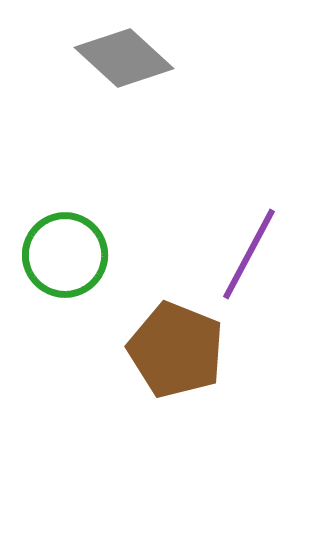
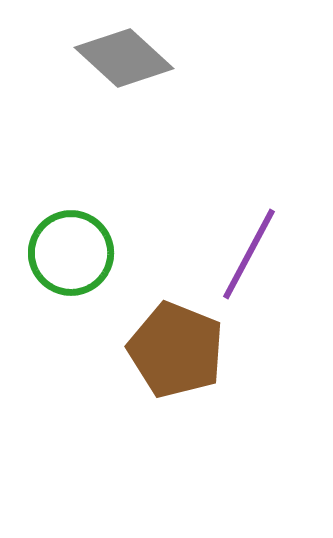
green circle: moved 6 px right, 2 px up
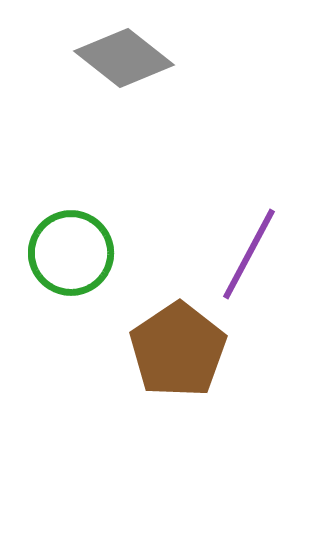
gray diamond: rotated 4 degrees counterclockwise
brown pentagon: moved 2 px right; rotated 16 degrees clockwise
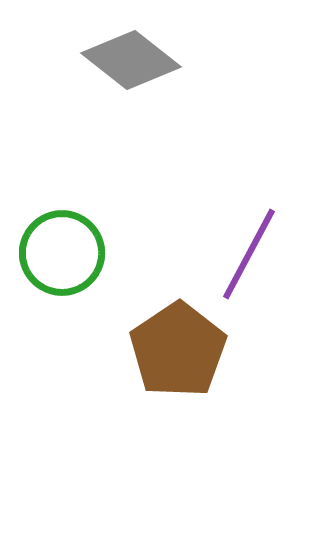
gray diamond: moved 7 px right, 2 px down
green circle: moved 9 px left
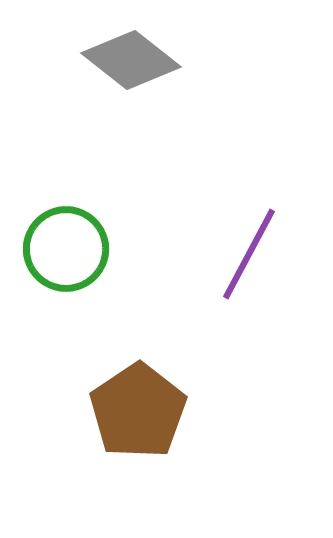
green circle: moved 4 px right, 4 px up
brown pentagon: moved 40 px left, 61 px down
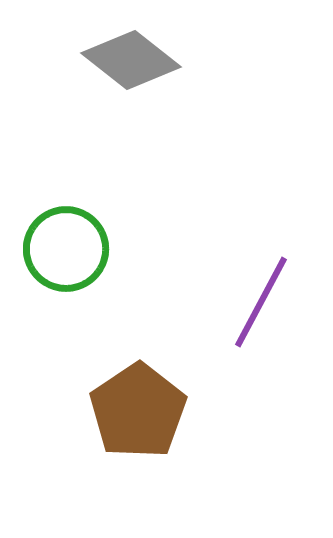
purple line: moved 12 px right, 48 px down
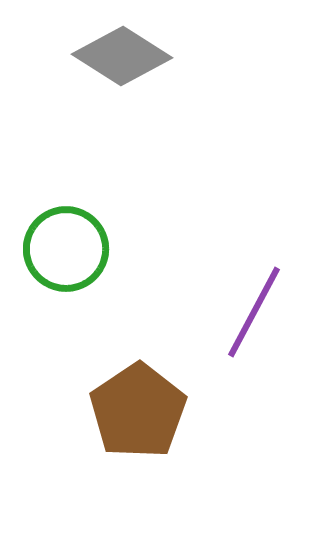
gray diamond: moved 9 px left, 4 px up; rotated 6 degrees counterclockwise
purple line: moved 7 px left, 10 px down
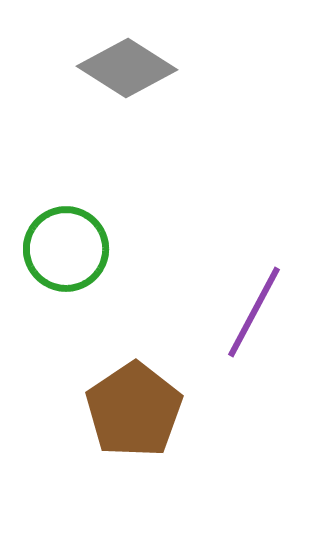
gray diamond: moved 5 px right, 12 px down
brown pentagon: moved 4 px left, 1 px up
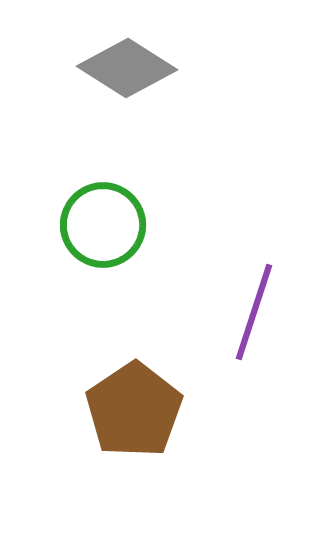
green circle: moved 37 px right, 24 px up
purple line: rotated 10 degrees counterclockwise
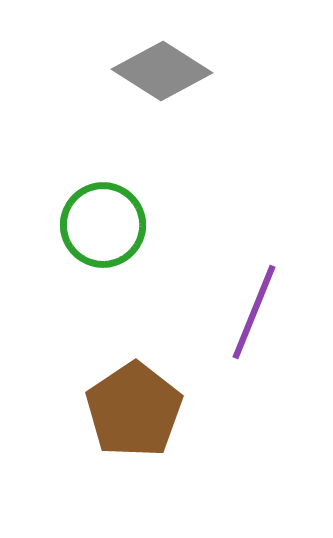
gray diamond: moved 35 px right, 3 px down
purple line: rotated 4 degrees clockwise
